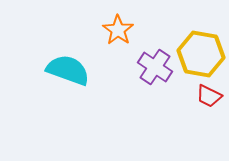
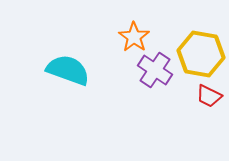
orange star: moved 16 px right, 7 px down
purple cross: moved 3 px down
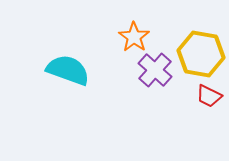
purple cross: rotated 8 degrees clockwise
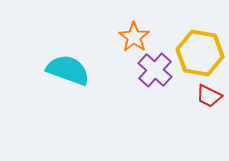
yellow hexagon: moved 1 px left, 1 px up
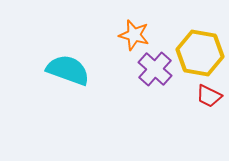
orange star: moved 2 px up; rotated 20 degrees counterclockwise
purple cross: moved 1 px up
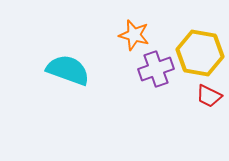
purple cross: moved 1 px right; rotated 28 degrees clockwise
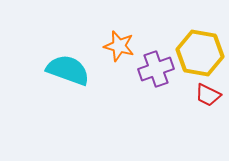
orange star: moved 15 px left, 11 px down
red trapezoid: moved 1 px left, 1 px up
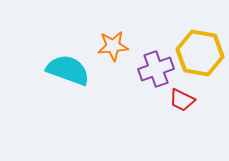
orange star: moved 6 px left; rotated 20 degrees counterclockwise
red trapezoid: moved 26 px left, 5 px down
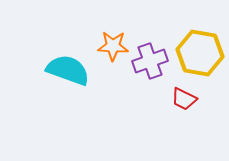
orange star: rotated 8 degrees clockwise
purple cross: moved 6 px left, 8 px up
red trapezoid: moved 2 px right, 1 px up
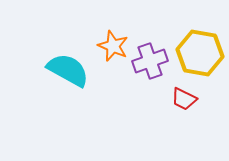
orange star: rotated 20 degrees clockwise
cyan semicircle: rotated 9 degrees clockwise
